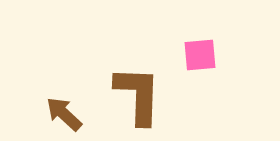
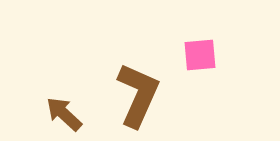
brown L-shape: rotated 22 degrees clockwise
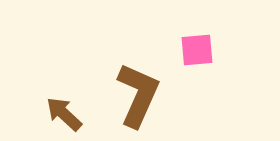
pink square: moved 3 px left, 5 px up
